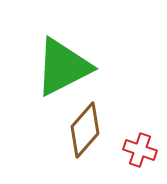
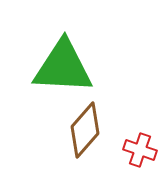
green triangle: rotated 30 degrees clockwise
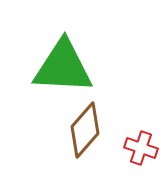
red cross: moved 1 px right, 2 px up
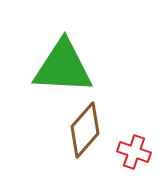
red cross: moved 7 px left, 4 px down
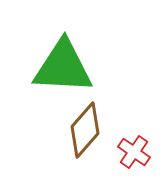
red cross: rotated 16 degrees clockwise
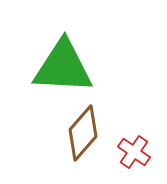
brown diamond: moved 2 px left, 3 px down
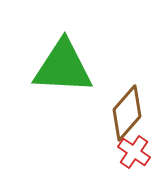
brown diamond: moved 44 px right, 20 px up
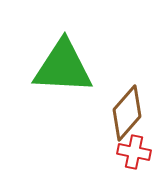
red cross: rotated 24 degrees counterclockwise
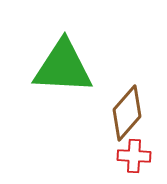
red cross: moved 4 px down; rotated 8 degrees counterclockwise
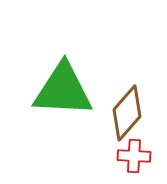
green triangle: moved 23 px down
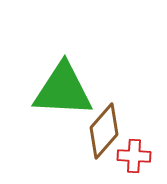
brown diamond: moved 23 px left, 18 px down
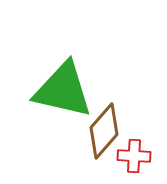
green triangle: rotated 10 degrees clockwise
